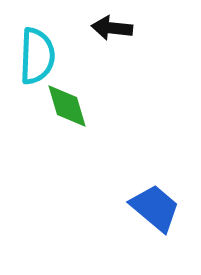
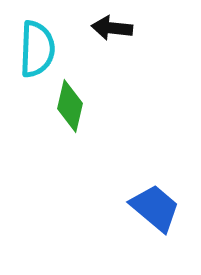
cyan semicircle: moved 7 px up
green diamond: moved 3 px right; rotated 30 degrees clockwise
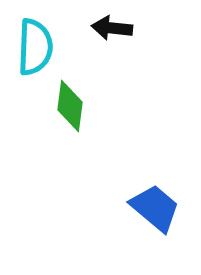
cyan semicircle: moved 2 px left, 2 px up
green diamond: rotated 6 degrees counterclockwise
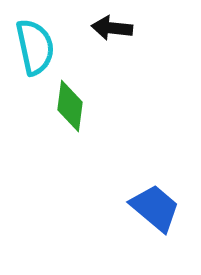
cyan semicircle: rotated 14 degrees counterclockwise
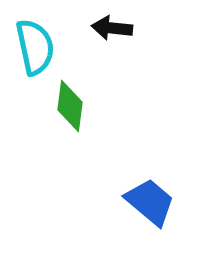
blue trapezoid: moved 5 px left, 6 px up
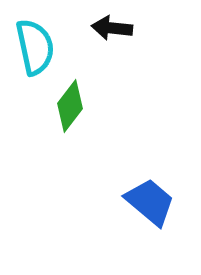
green diamond: rotated 30 degrees clockwise
